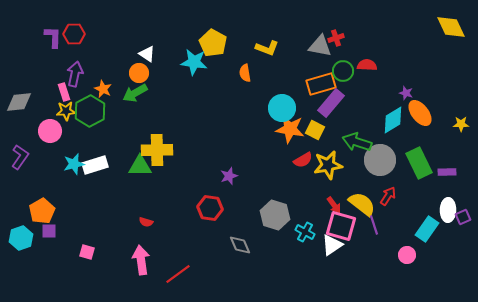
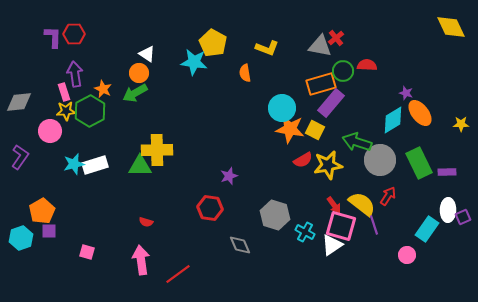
red cross at (336, 38): rotated 21 degrees counterclockwise
purple arrow at (75, 74): rotated 20 degrees counterclockwise
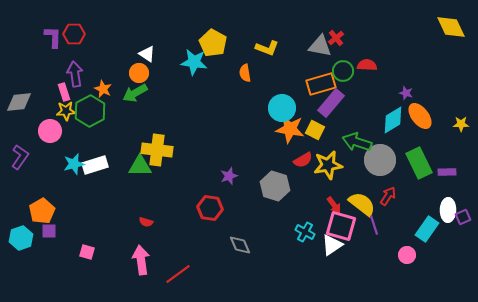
orange ellipse at (420, 113): moved 3 px down
yellow cross at (157, 150): rotated 8 degrees clockwise
gray hexagon at (275, 215): moved 29 px up
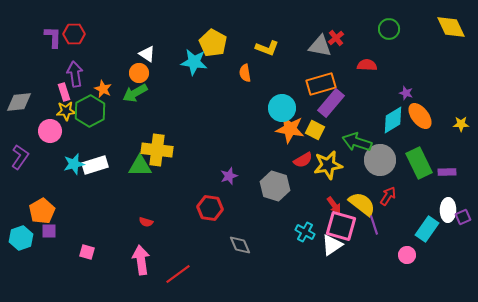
green circle at (343, 71): moved 46 px right, 42 px up
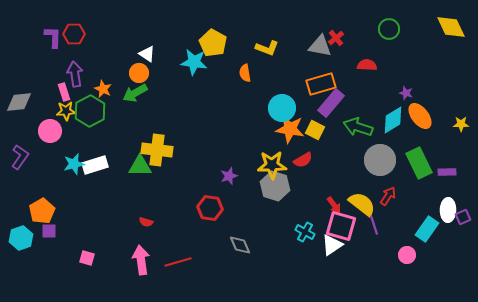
green arrow at (357, 142): moved 1 px right, 15 px up
yellow star at (328, 165): moved 56 px left; rotated 8 degrees clockwise
pink square at (87, 252): moved 6 px down
red line at (178, 274): moved 12 px up; rotated 20 degrees clockwise
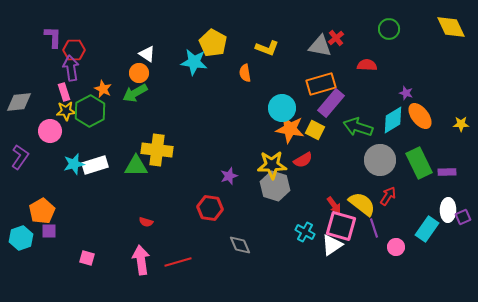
red hexagon at (74, 34): moved 16 px down
purple arrow at (75, 74): moved 4 px left, 6 px up
green triangle at (140, 166): moved 4 px left
purple line at (374, 225): moved 3 px down
pink circle at (407, 255): moved 11 px left, 8 px up
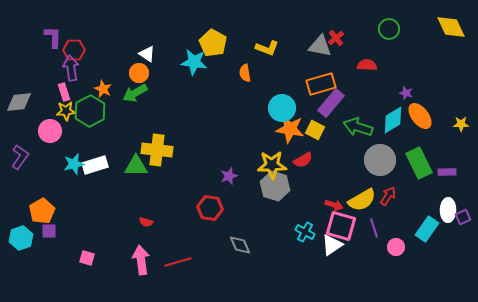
yellow semicircle at (362, 204): moved 4 px up; rotated 112 degrees clockwise
red arrow at (334, 205): rotated 36 degrees counterclockwise
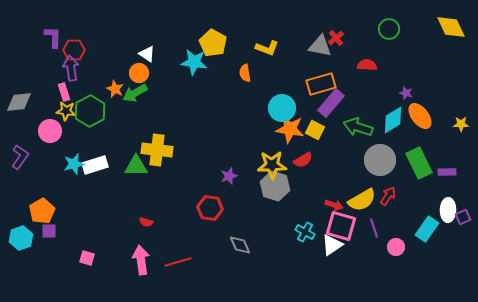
orange star at (103, 89): moved 12 px right
yellow star at (66, 111): rotated 12 degrees clockwise
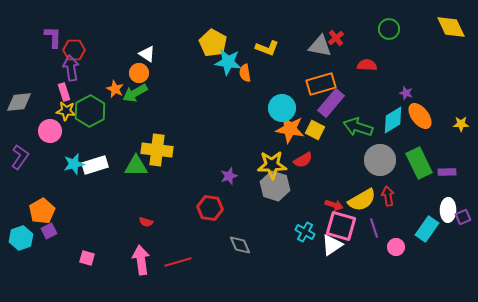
cyan star at (194, 62): moved 34 px right
red arrow at (388, 196): rotated 42 degrees counterclockwise
purple square at (49, 231): rotated 28 degrees counterclockwise
